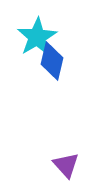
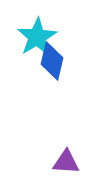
purple triangle: moved 3 px up; rotated 44 degrees counterclockwise
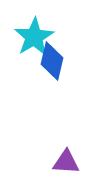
cyan star: moved 3 px left
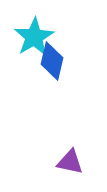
purple triangle: moved 4 px right; rotated 8 degrees clockwise
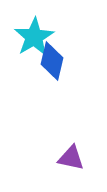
purple triangle: moved 1 px right, 4 px up
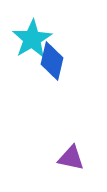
cyan star: moved 2 px left, 2 px down
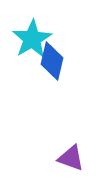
purple triangle: rotated 8 degrees clockwise
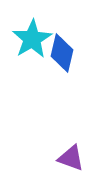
blue diamond: moved 10 px right, 8 px up
